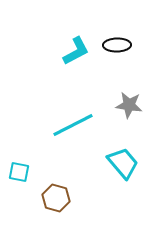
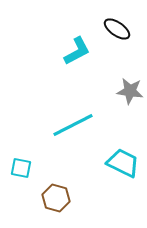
black ellipse: moved 16 px up; rotated 36 degrees clockwise
cyan L-shape: moved 1 px right
gray star: moved 1 px right, 14 px up
cyan trapezoid: rotated 24 degrees counterclockwise
cyan square: moved 2 px right, 4 px up
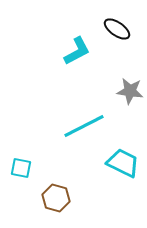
cyan line: moved 11 px right, 1 px down
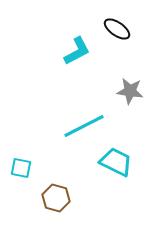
cyan trapezoid: moved 7 px left, 1 px up
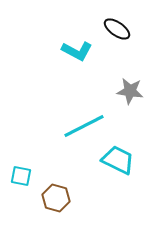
cyan L-shape: rotated 56 degrees clockwise
cyan trapezoid: moved 2 px right, 2 px up
cyan square: moved 8 px down
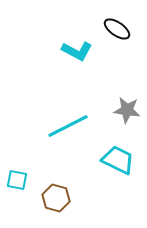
gray star: moved 3 px left, 19 px down
cyan line: moved 16 px left
cyan square: moved 4 px left, 4 px down
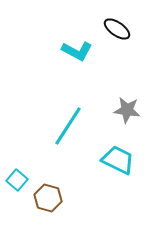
cyan line: rotated 30 degrees counterclockwise
cyan square: rotated 30 degrees clockwise
brown hexagon: moved 8 px left
